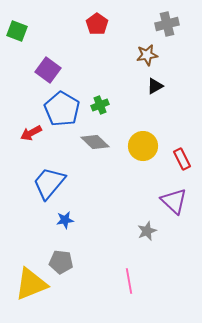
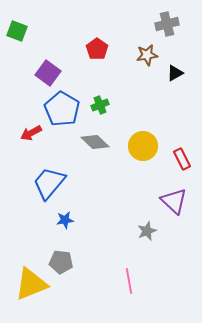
red pentagon: moved 25 px down
purple square: moved 3 px down
black triangle: moved 20 px right, 13 px up
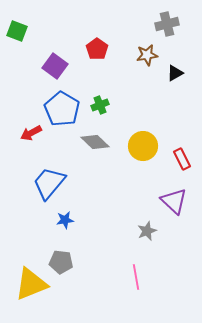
purple square: moved 7 px right, 7 px up
pink line: moved 7 px right, 4 px up
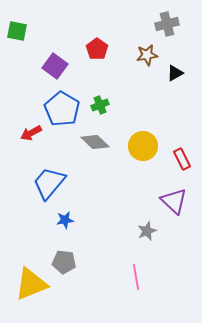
green square: rotated 10 degrees counterclockwise
gray pentagon: moved 3 px right
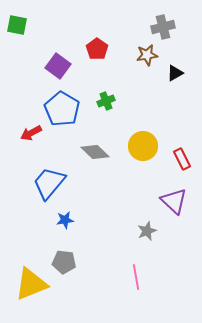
gray cross: moved 4 px left, 3 px down
green square: moved 6 px up
purple square: moved 3 px right
green cross: moved 6 px right, 4 px up
gray diamond: moved 10 px down
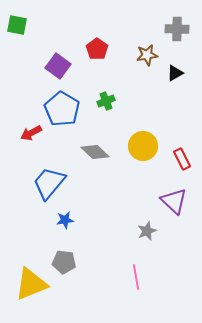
gray cross: moved 14 px right, 2 px down; rotated 15 degrees clockwise
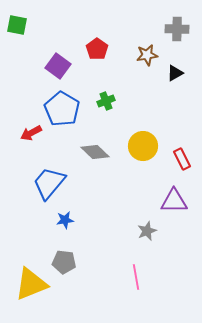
purple triangle: rotated 44 degrees counterclockwise
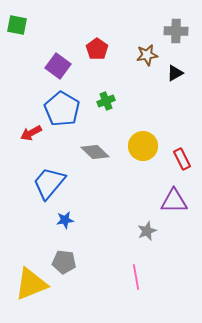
gray cross: moved 1 px left, 2 px down
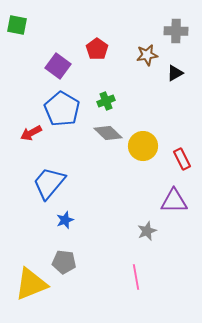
gray diamond: moved 13 px right, 19 px up
blue star: rotated 12 degrees counterclockwise
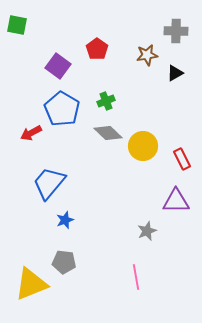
purple triangle: moved 2 px right
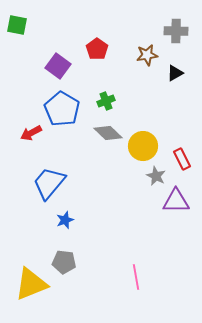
gray star: moved 9 px right, 55 px up; rotated 24 degrees counterclockwise
